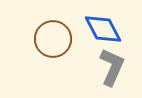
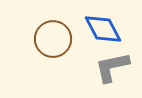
gray L-shape: rotated 126 degrees counterclockwise
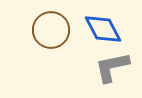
brown circle: moved 2 px left, 9 px up
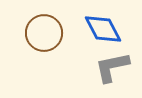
brown circle: moved 7 px left, 3 px down
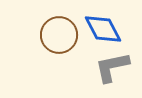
brown circle: moved 15 px right, 2 px down
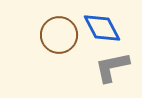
blue diamond: moved 1 px left, 1 px up
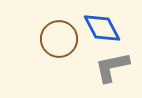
brown circle: moved 4 px down
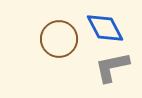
blue diamond: moved 3 px right
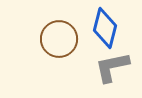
blue diamond: rotated 42 degrees clockwise
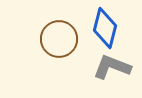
gray L-shape: rotated 33 degrees clockwise
